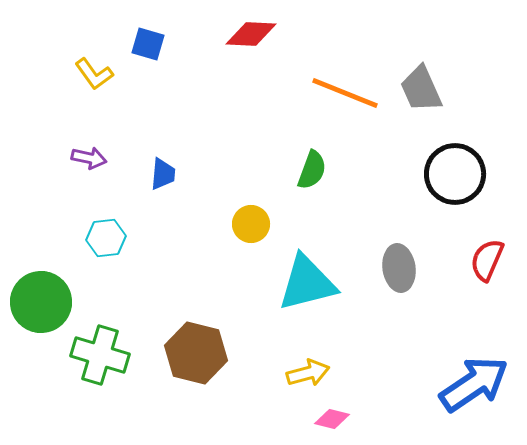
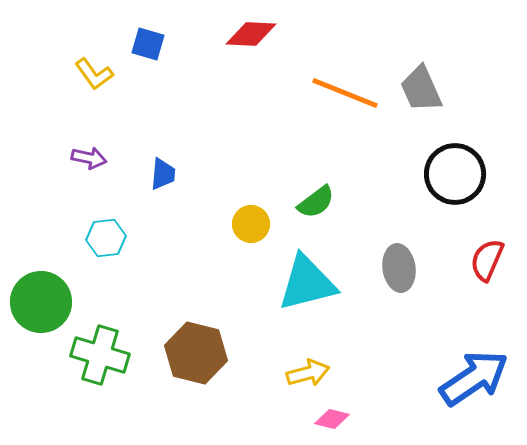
green semicircle: moved 4 px right, 32 px down; rotated 33 degrees clockwise
blue arrow: moved 6 px up
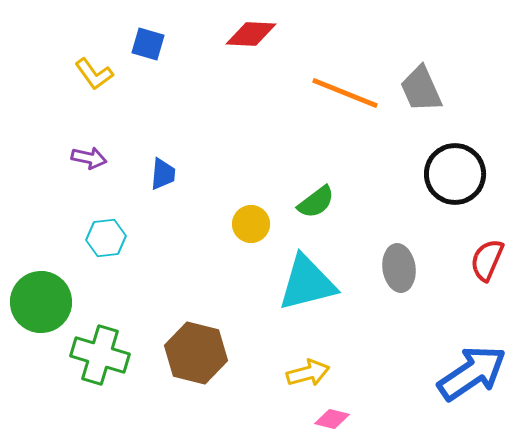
blue arrow: moved 2 px left, 5 px up
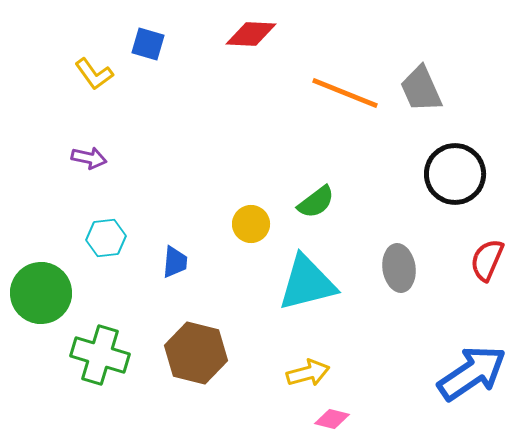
blue trapezoid: moved 12 px right, 88 px down
green circle: moved 9 px up
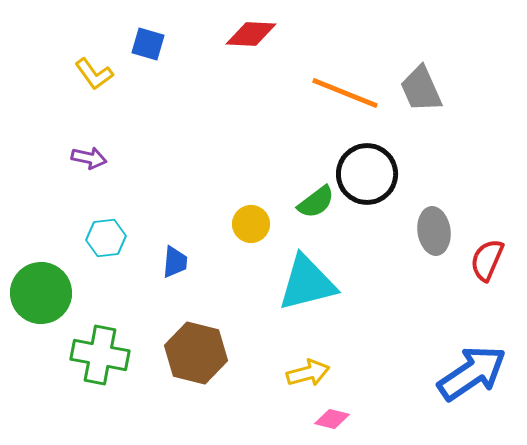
black circle: moved 88 px left
gray ellipse: moved 35 px right, 37 px up
green cross: rotated 6 degrees counterclockwise
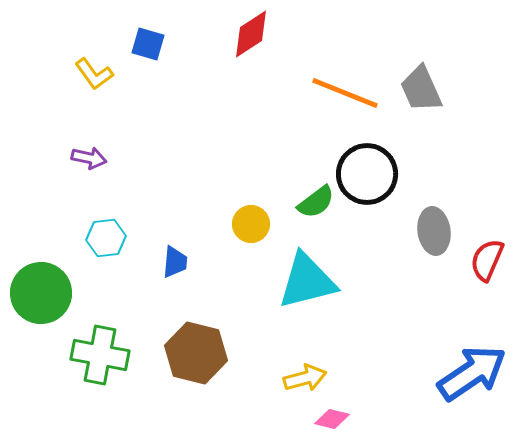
red diamond: rotated 36 degrees counterclockwise
cyan triangle: moved 2 px up
yellow arrow: moved 3 px left, 5 px down
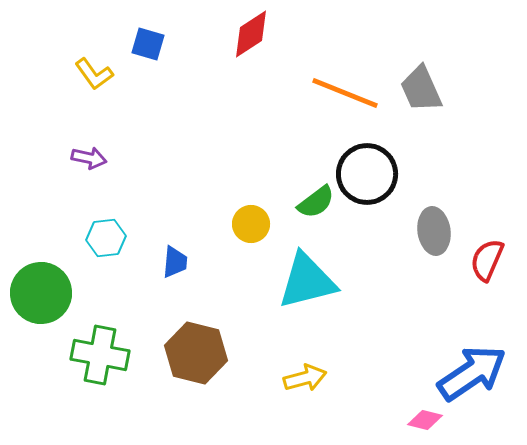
pink diamond: moved 93 px right, 1 px down
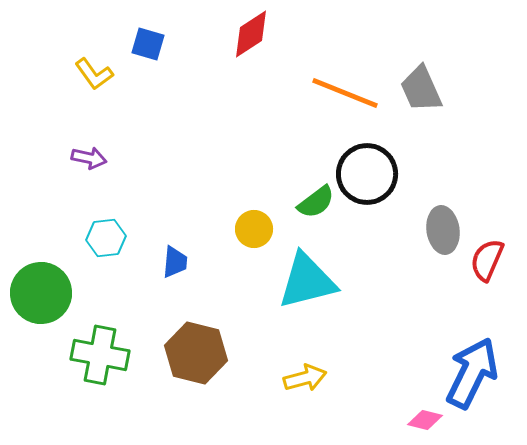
yellow circle: moved 3 px right, 5 px down
gray ellipse: moved 9 px right, 1 px up
blue arrow: rotated 30 degrees counterclockwise
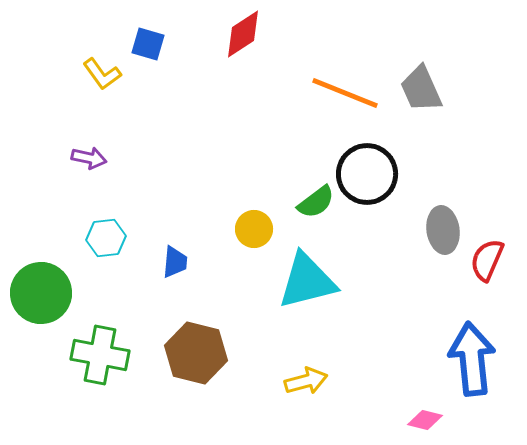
red diamond: moved 8 px left
yellow L-shape: moved 8 px right
blue arrow: moved 14 px up; rotated 32 degrees counterclockwise
yellow arrow: moved 1 px right, 3 px down
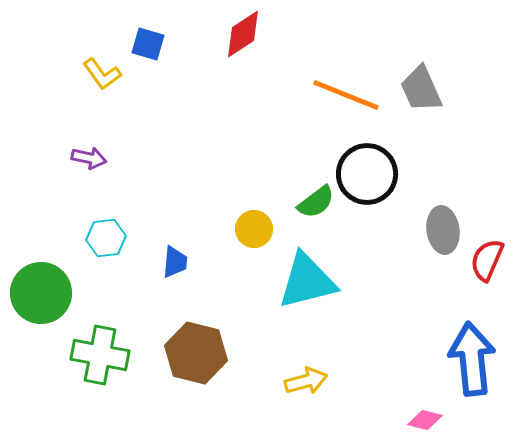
orange line: moved 1 px right, 2 px down
